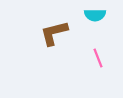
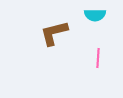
pink line: rotated 24 degrees clockwise
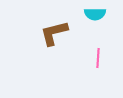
cyan semicircle: moved 1 px up
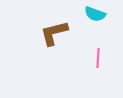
cyan semicircle: rotated 20 degrees clockwise
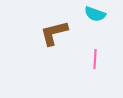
pink line: moved 3 px left, 1 px down
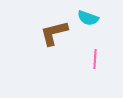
cyan semicircle: moved 7 px left, 4 px down
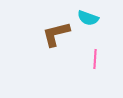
brown L-shape: moved 2 px right, 1 px down
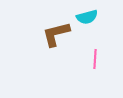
cyan semicircle: moved 1 px left, 1 px up; rotated 35 degrees counterclockwise
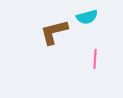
brown L-shape: moved 2 px left, 2 px up
